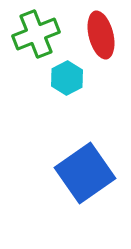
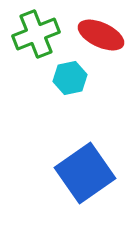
red ellipse: rotated 51 degrees counterclockwise
cyan hexagon: moved 3 px right; rotated 16 degrees clockwise
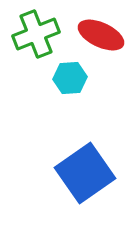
cyan hexagon: rotated 8 degrees clockwise
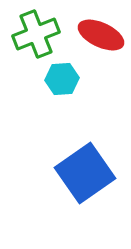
cyan hexagon: moved 8 px left, 1 px down
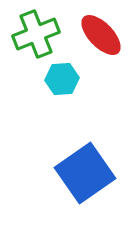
red ellipse: rotated 21 degrees clockwise
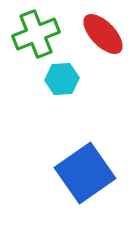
red ellipse: moved 2 px right, 1 px up
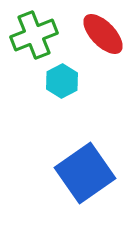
green cross: moved 2 px left, 1 px down
cyan hexagon: moved 2 px down; rotated 24 degrees counterclockwise
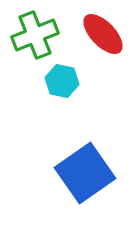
green cross: moved 1 px right
cyan hexagon: rotated 20 degrees counterclockwise
